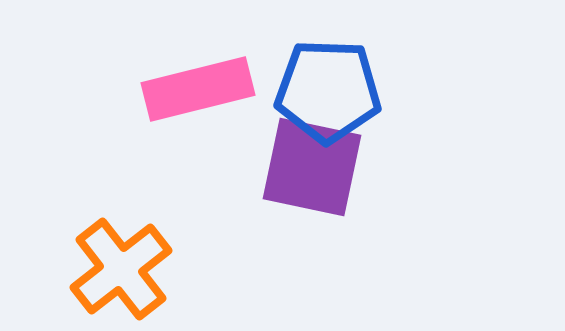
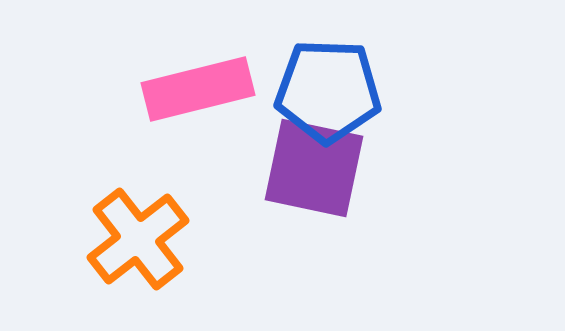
purple square: moved 2 px right, 1 px down
orange cross: moved 17 px right, 30 px up
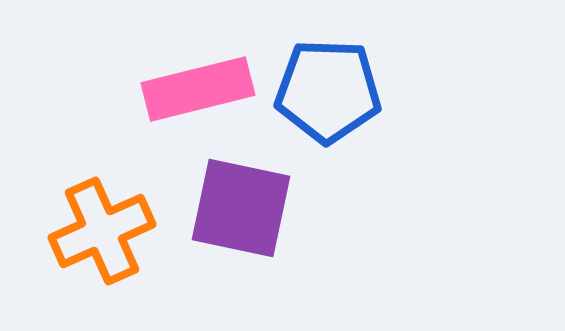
purple square: moved 73 px left, 40 px down
orange cross: moved 36 px left, 8 px up; rotated 14 degrees clockwise
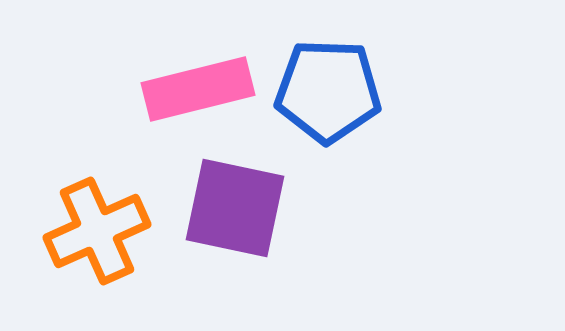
purple square: moved 6 px left
orange cross: moved 5 px left
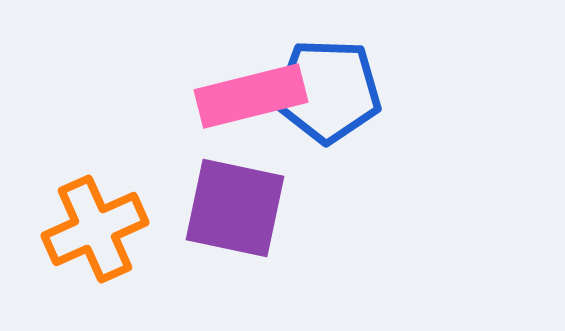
pink rectangle: moved 53 px right, 7 px down
orange cross: moved 2 px left, 2 px up
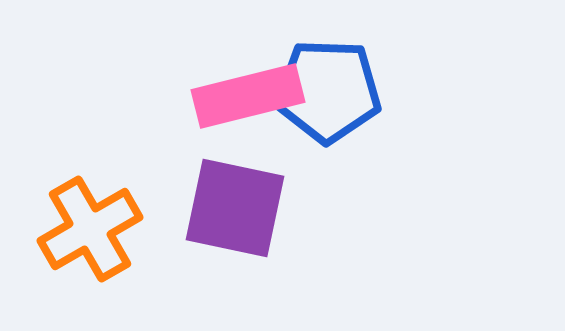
pink rectangle: moved 3 px left
orange cross: moved 5 px left; rotated 6 degrees counterclockwise
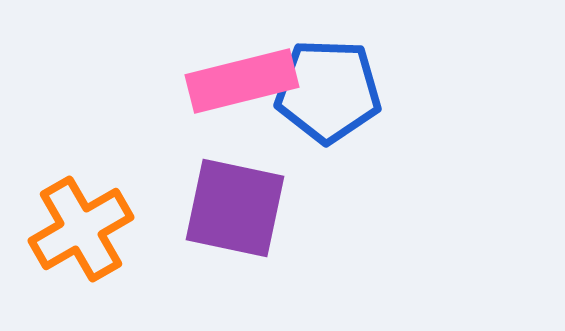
pink rectangle: moved 6 px left, 15 px up
orange cross: moved 9 px left
